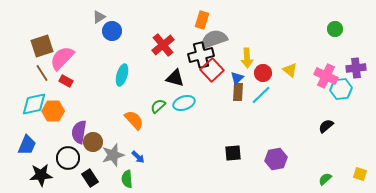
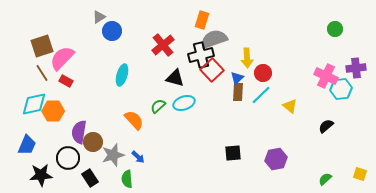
yellow triangle at (290, 70): moved 36 px down
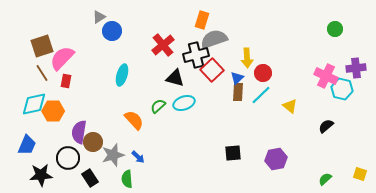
black cross at (201, 55): moved 5 px left
red rectangle at (66, 81): rotated 72 degrees clockwise
cyan hexagon at (341, 89): moved 1 px right; rotated 20 degrees clockwise
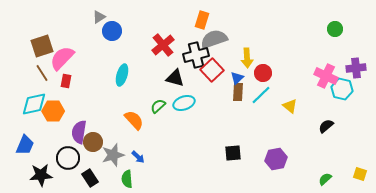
blue trapezoid at (27, 145): moved 2 px left
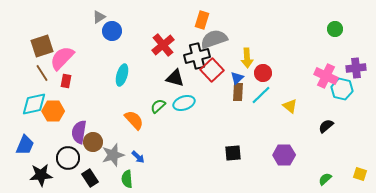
black cross at (196, 55): moved 1 px right, 1 px down
purple hexagon at (276, 159): moved 8 px right, 4 px up; rotated 10 degrees clockwise
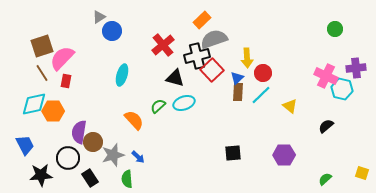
orange rectangle at (202, 20): rotated 30 degrees clockwise
blue trapezoid at (25, 145): rotated 50 degrees counterclockwise
yellow square at (360, 174): moved 2 px right, 1 px up
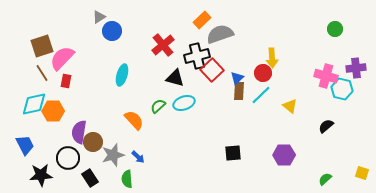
gray semicircle at (214, 39): moved 6 px right, 5 px up
yellow arrow at (247, 58): moved 25 px right
pink cross at (326, 76): rotated 10 degrees counterclockwise
brown rectangle at (238, 92): moved 1 px right, 1 px up
